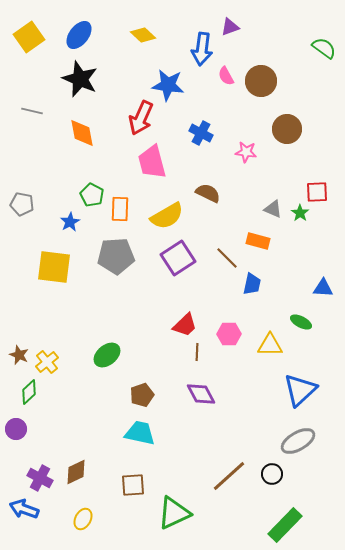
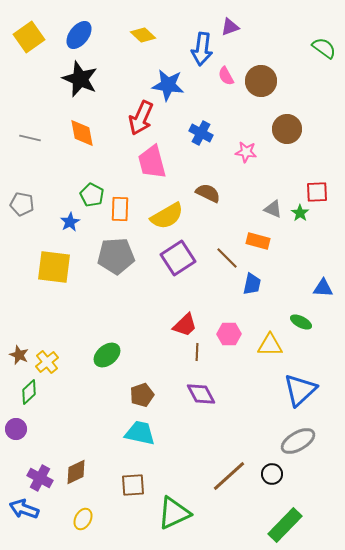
gray line at (32, 111): moved 2 px left, 27 px down
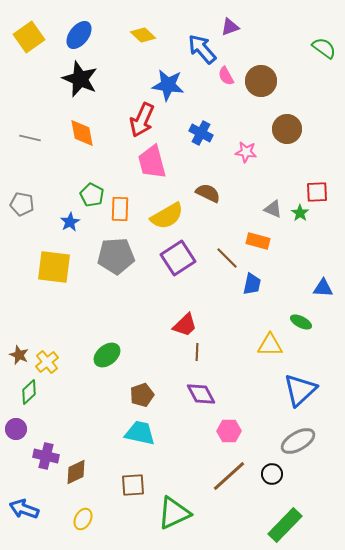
blue arrow at (202, 49): rotated 132 degrees clockwise
red arrow at (141, 118): moved 1 px right, 2 px down
pink hexagon at (229, 334): moved 97 px down
purple cross at (40, 478): moved 6 px right, 22 px up; rotated 15 degrees counterclockwise
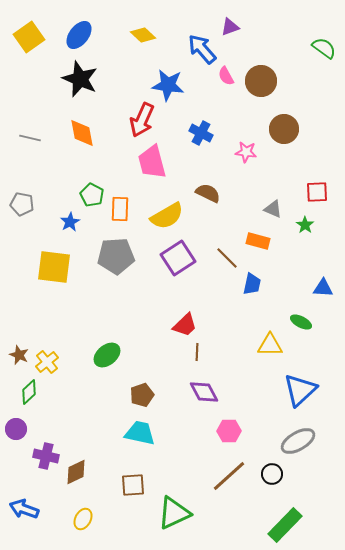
brown circle at (287, 129): moved 3 px left
green star at (300, 213): moved 5 px right, 12 px down
purple diamond at (201, 394): moved 3 px right, 2 px up
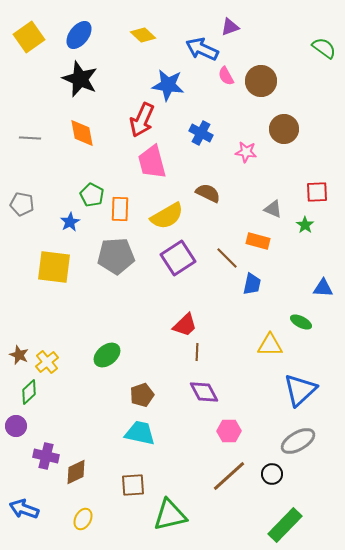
blue arrow at (202, 49): rotated 24 degrees counterclockwise
gray line at (30, 138): rotated 10 degrees counterclockwise
purple circle at (16, 429): moved 3 px up
green triangle at (174, 513): moved 4 px left, 2 px down; rotated 12 degrees clockwise
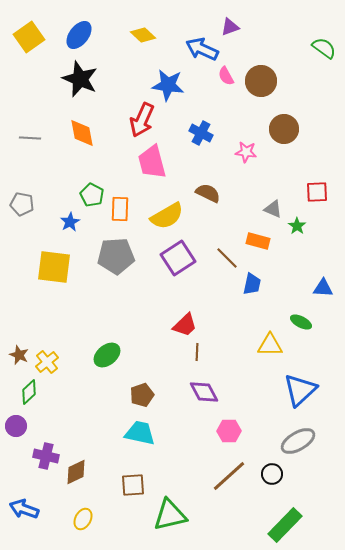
green star at (305, 225): moved 8 px left, 1 px down
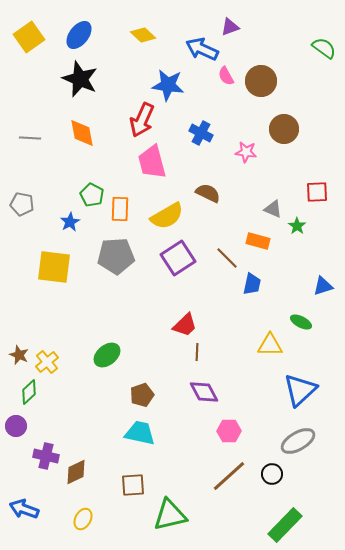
blue triangle at (323, 288): moved 2 px up; rotated 20 degrees counterclockwise
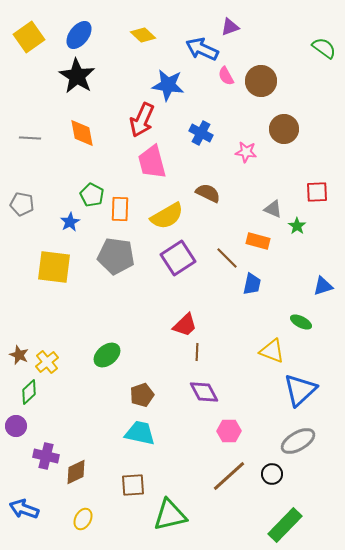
black star at (80, 79): moved 3 px left, 3 px up; rotated 9 degrees clockwise
gray pentagon at (116, 256): rotated 12 degrees clockwise
yellow triangle at (270, 345): moved 2 px right, 6 px down; rotated 20 degrees clockwise
